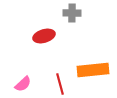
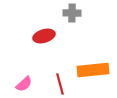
pink semicircle: moved 1 px right
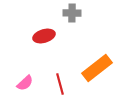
orange rectangle: moved 4 px right, 2 px up; rotated 32 degrees counterclockwise
pink semicircle: moved 1 px right, 1 px up
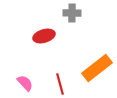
pink semicircle: rotated 90 degrees counterclockwise
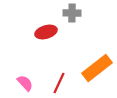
red ellipse: moved 2 px right, 4 px up
red line: moved 1 px left, 1 px up; rotated 40 degrees clockwise
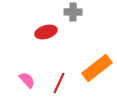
gray cross: moved 1 px right, 1 px up
pink semicircle: moved 2 px right, 3 px up
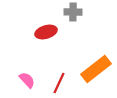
orange rectangle: moved 1 px left, 1 px down
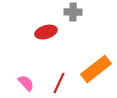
pink semicircle: moved 1 px left, 3 px down
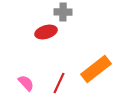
gray cross: moved 10 px left
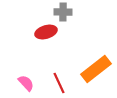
red line: rotated 50 degrees counterclockwise
